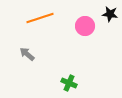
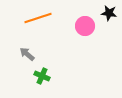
black star: moved 1 px left, 1 px up
orange line: moved 2 px left
green cross: moved 27 px left, 7 px up
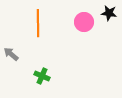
orange line: moved 5 px down; rotated 72 degrees counterclockwise
pink circle: moved 1 px left, 4 px up
gray arrow: moved 16 px left
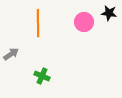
gray arrow: rotated 105 degrees clockwise
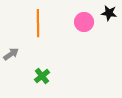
green cross: rotated 28 degrees clockwise
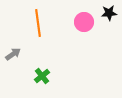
black star: rotated 14 degrees counterclockwise
orange line: rotated 8 degrees counterclockwise
gray arrow: moved 2 px right
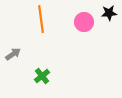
orange line: moved 3 px right, 4 px up
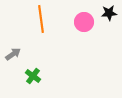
green cross: moved 9 px left; rotated 14 degrees counterclockwise
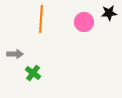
orange line: rotated 12 degrees clockwise
gray arrow: moved 2 px right; rotated 35 degrees clockwise
green cross: moved 3 px up
